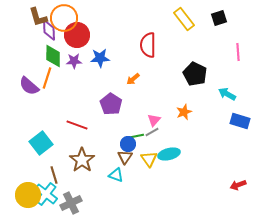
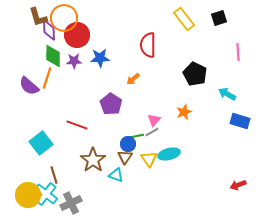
brown star: moved 11 px right
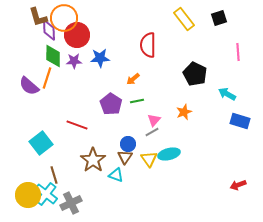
green line: moved 35 px up
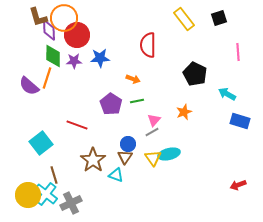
orange arrow: rotated 120 degrees counterclockwise
yellow triangle: moved 4 px right, 1 px up
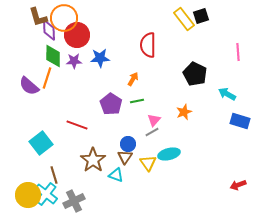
black square: moved 18 px left, 2 px up
orange arrow: rotated 80 degrees counterclockwise
yellow triangle: moved 5 px left, 5 px down
gray cross: moved 3 px right, 2 px up
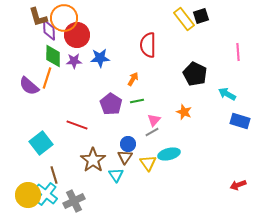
orange star: rotated 28 degrees counterclockwise
cyan triangle: rotated 35 degrees clockwise
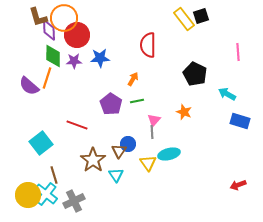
gray line: rotated 64 degrees counterclockwise
brown triangle: moved 6 px left, 6 px up
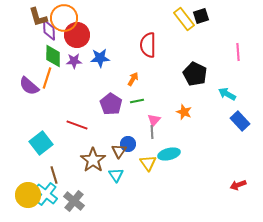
blue rectangle: rotated 30 degrees clockwise
gray cross: rotated 25 degrees counterclockwise
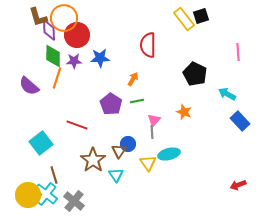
orange line: moved 10 px right
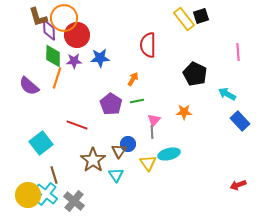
orange star: rotated 21 degrees counterclockwise
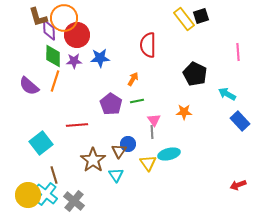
orange line: moved 2 px left, 3 px down
pink triangle: rotated 16 degrees counterclockwise
red line: rotated 25 degrees counterclockwise
